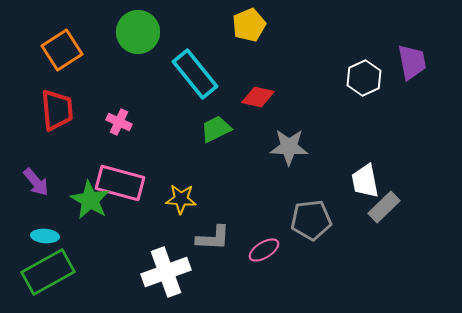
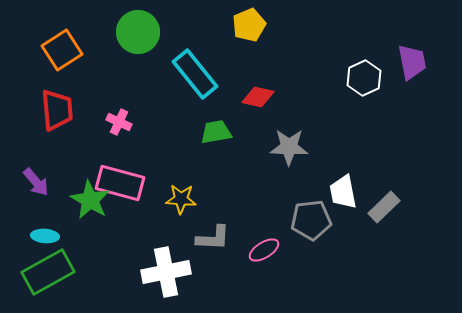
green trapezoid: moved 3 px down; rotated 16 degrees clockwise
white trapezoid: moved 22 px left, 11 px down
white cross: rotated 9 degrees clockwise
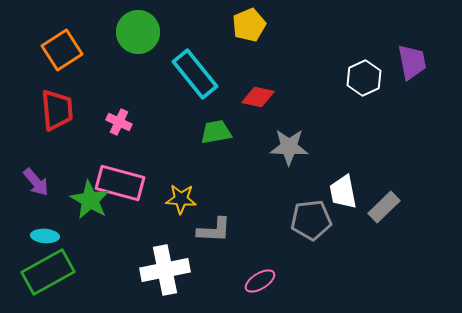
gray L-shape: moved 1 px right, 8 px up
pink ellipse: moved 4 px left, 31 px down
white cross: moved 1 px left, 2 px up
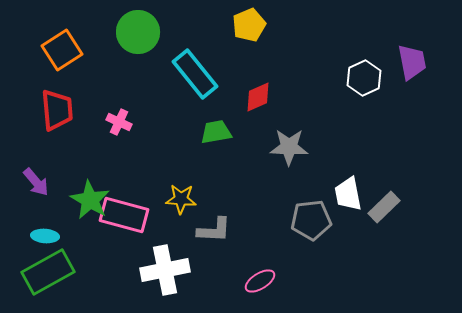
red diamond: rotated 36 degrees counterclockwise
pink rectangle: moved 4 px right, 32 px down
white trapezoid: moved 5 px right, 2 px down
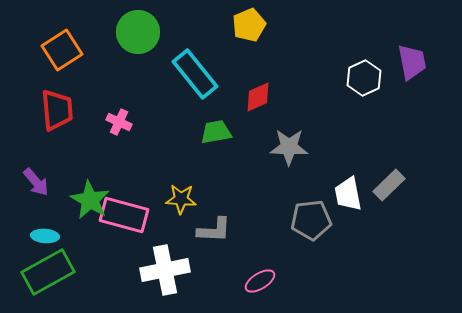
gray rectangle: moved 5 px right, 22 px up
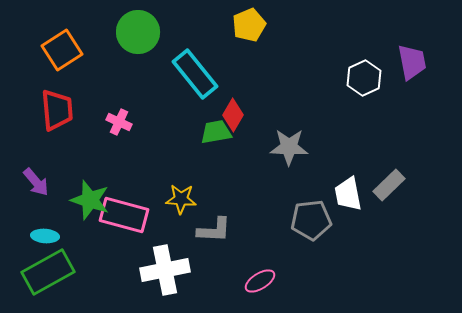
red diamond: moved 25 px left, 18 px down; rotated 36 degrees counterclockwise
green star: rotated 12 degrees counterclockwise
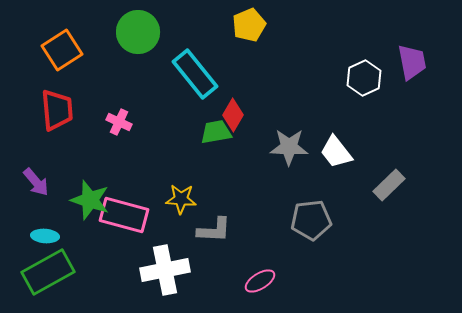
white trapezoid: moved 12 px left, 42 px up; rotated 27 degrees counterclockwise
